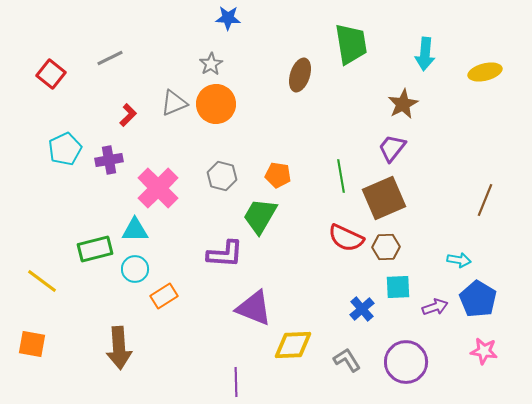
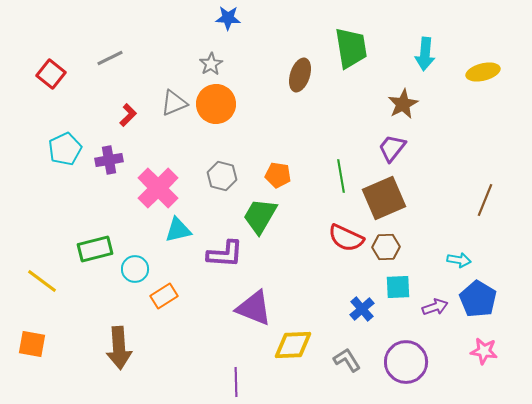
green trapezoid at (351, 44): moved 4 px down
yellow ellipse at (485, 72): moved 2 px left
cyan triangle at (135, 230): moved 43 px right; rotated 12 degrees counterclockwise
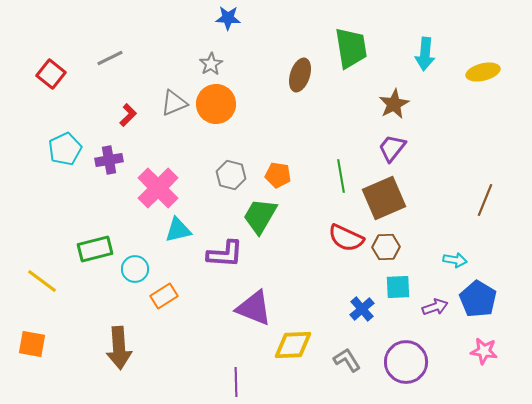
brown star at (403, 104): moved 9 px left
gray hexagon at (222, 176): moved 9 px right, 1 px up
cyan arrow at (459, 260): moved 4 px left
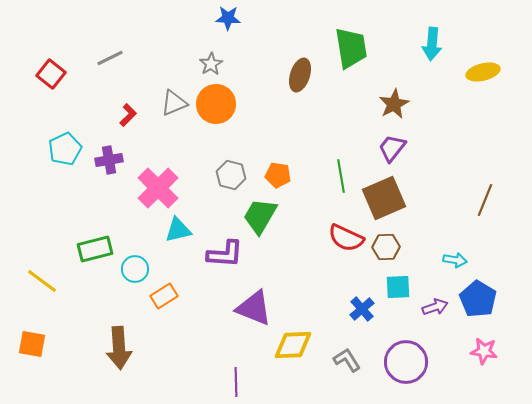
cyan arrow at (425, 54): moved 7 px right, 10 px up
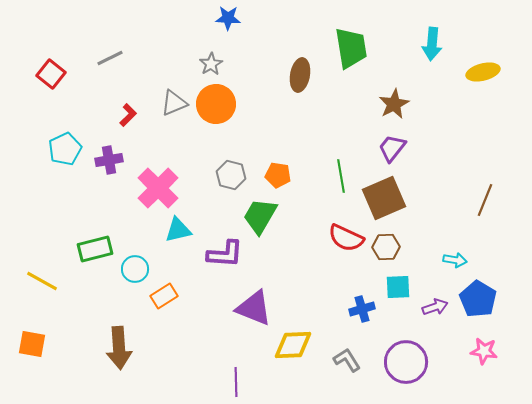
brown ellipse at (300, 75): rotated 8 degrees counterclockwise
yellow line at (42, 281): rotated 8 degrees counterclockwise
blue cross at (362, 309): rotated 25 degrees clockwise
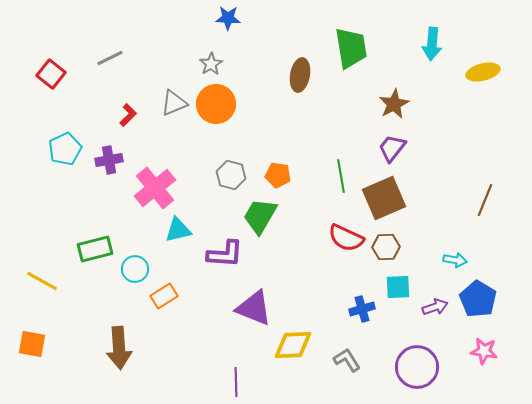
pink cross at (158, 188): moved 3 px left; rotated 6 degrees clockwise
purple circle at (406, 362): moved 11 px right, 5 px down
